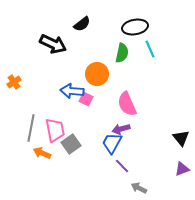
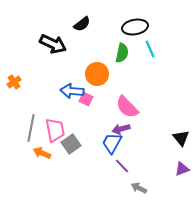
pink semicircle: moved 3 px down; rotated 20 degrees counterclockwise
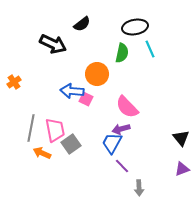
gray arrow: rotated 119 degrees counterclockwise
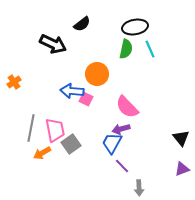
green semicircle: moved 4 px right, 4 px up
orange arrow: rotated 54 degrees counterclockwise
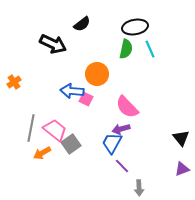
pink trapezoid: rotated 40 degrees counterclockwise
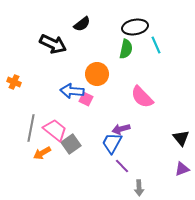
cyan line: moved 6 px right, 4 px up
orange cross: rotated 32 degrees counterclockwise
pink semicircle: moved 15 px right, 10 px up
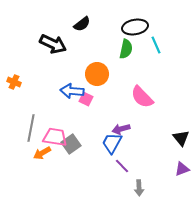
pink trapezoid: moved 7 px down; rotated 30 degrees counterclockwise
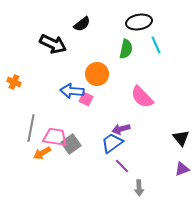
black ellipse: moved 4 px right, 5 px up
blue trapezoid: rotated 25 degrees clockwise
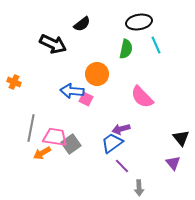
purple triangle: moved 9 px left, 6 px up; rotated 49 degrees counterclockwise
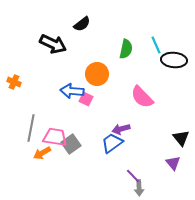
black ellipse: moved 35 px right, 38 px down; rotated 15 degrees clockwise
purple line: moved 11 px right, 10 px down
